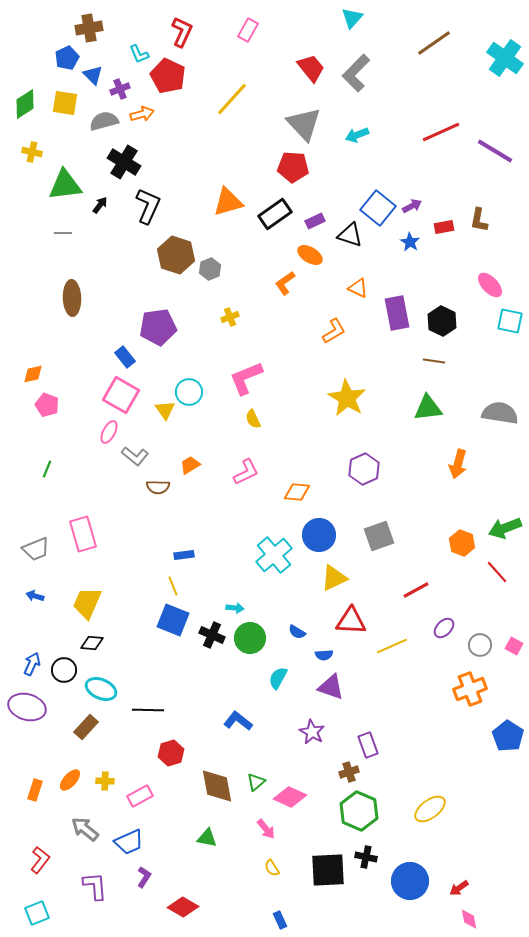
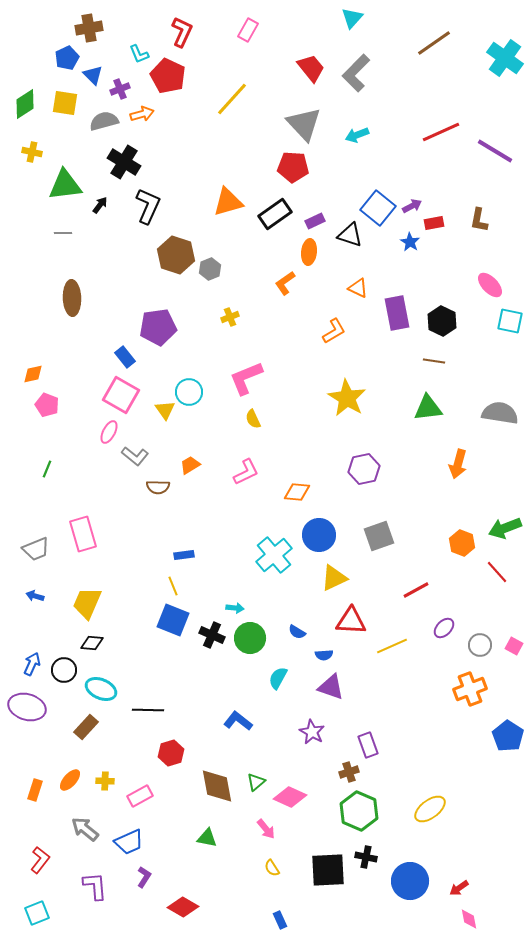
red rectangle at (444, 227): moved 10 px left, 4 px up
orange ellipse at (310, 255): moved 1 px left, 3 px up; rotated 65 degrees clockwise
purple hexagon at (364, 469): rotated 12 degrees clockwise
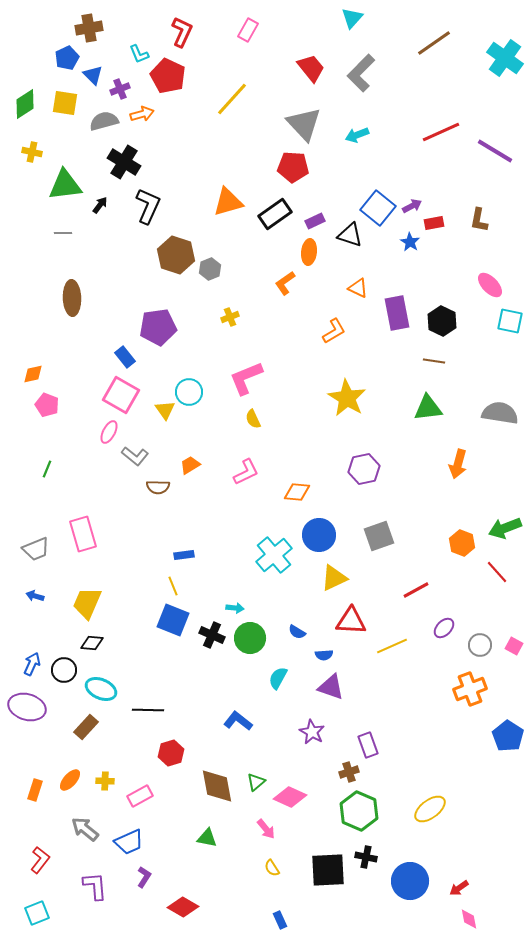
gray L-shape at (356, 73): moved 5 px right
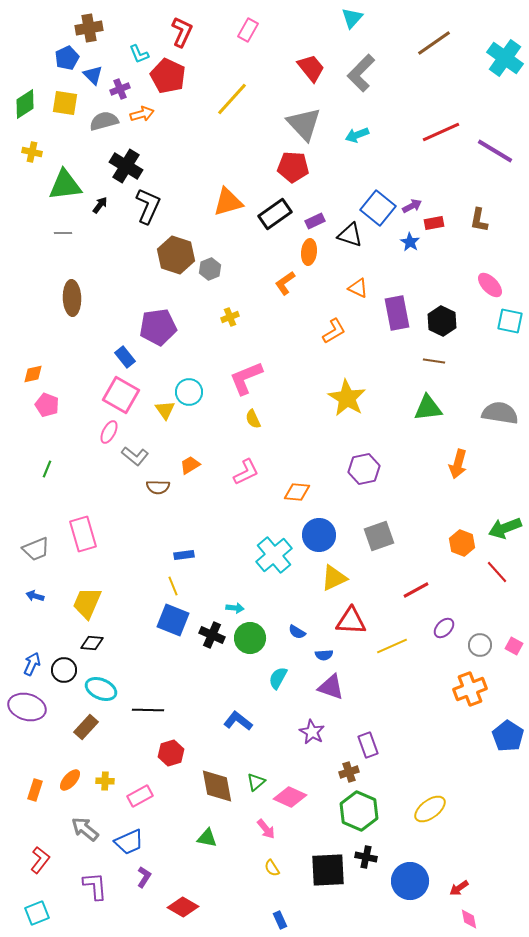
black cross at (124, 162): moved 2 px right, 4 px down
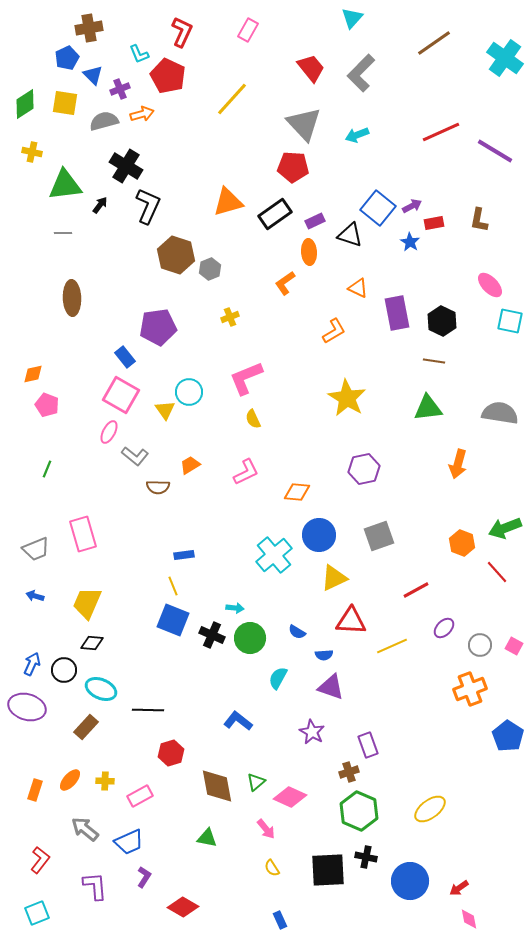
orange ellipse at (309, 252): rotated 10 degrees counterclockwise
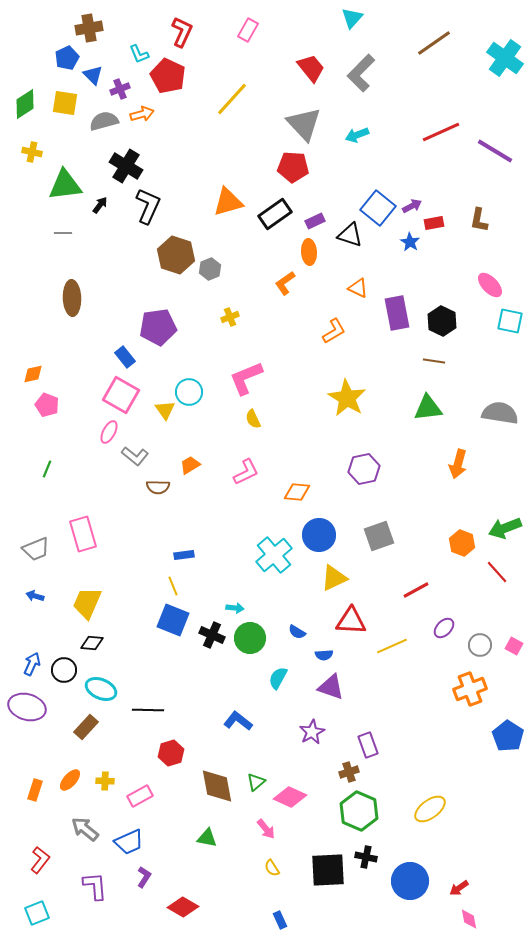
purple star at (312, 732): rotated 15 degrees clockwise
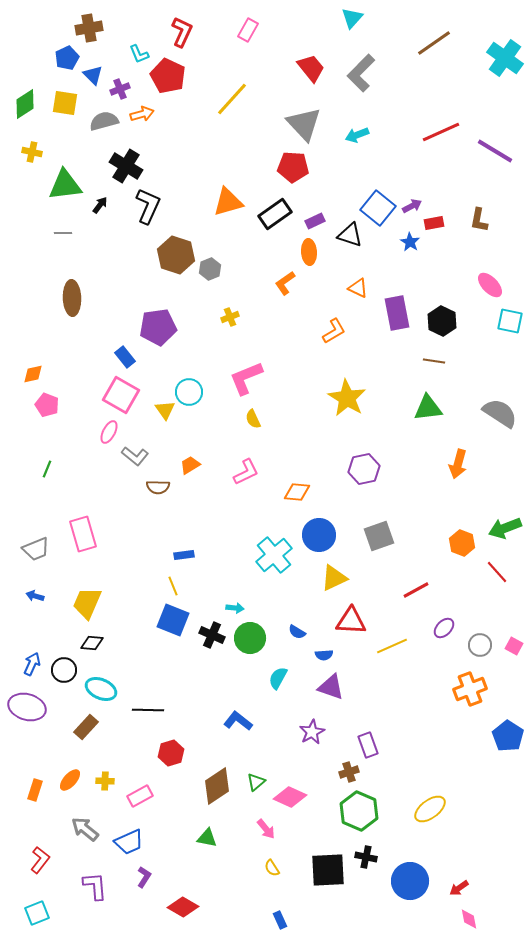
gray semicircle at (500, 413): rotated 24 degrees clockwise
brown diamond at (217, 786): rotated 66 degrees clockwise
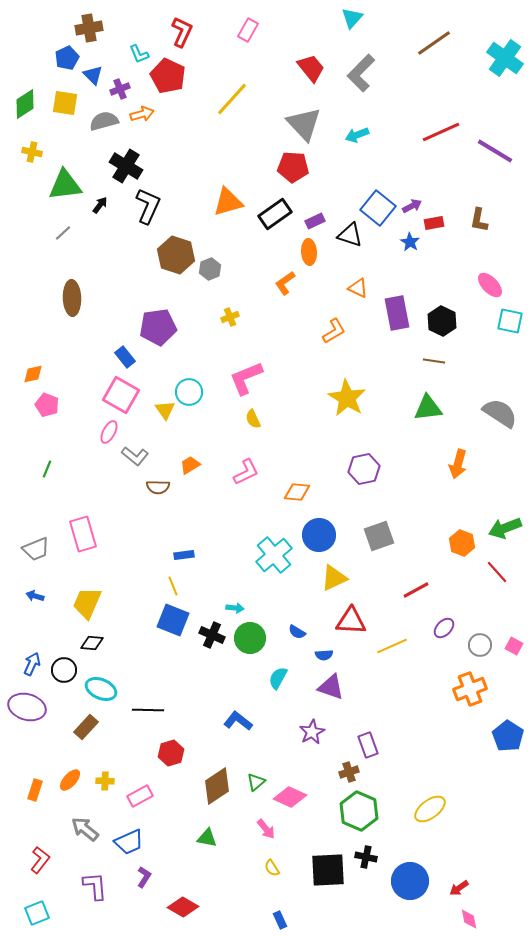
gray line at (63, 233): rotated 42 degrees counterclockwise
